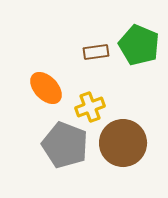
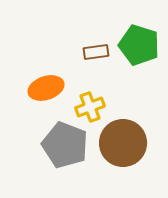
green pentagon: rotated 6 degrees counterclockwise
orange ellipse: rotated 64 degrees counterclockwise
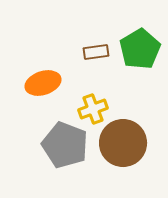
green pentagon: moved 1 px right, 4 px down; rotated 24 degrees clockwise
orange ellipse: moved 3 px left, 5 px up
yellow cross: moved 3 px right, 2 px down
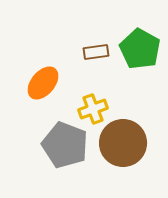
green pentagon: rotated 12 degrees counterclockwise
orange ellipse: rotated 32 degrees counterclockwise
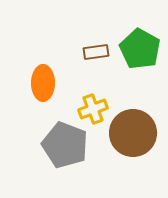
orange ellipse: rotated 40 degrees counterclockwise
brown circle: moved 10 px right, 10 px up
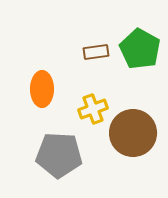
orange ellipse: moved 1 px left, 6 px down
gray pentagon: moved 6 px left, 10 px down; rotated 18 degrees counterclockwise
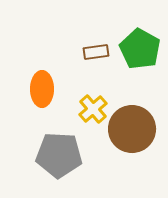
yellow cross: rotated 20 degrees counterclockwise
brown circle: moved 1 px left, 4 px up
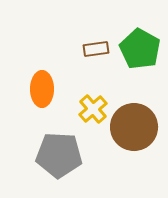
brown rectangle: moved 3 px up
brown circle: moved 2 px right, 2 px up
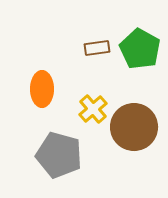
brown rectangle: moved 1 px right, 1 px up
gray pentagon: rotated 12 degrees clockwise
